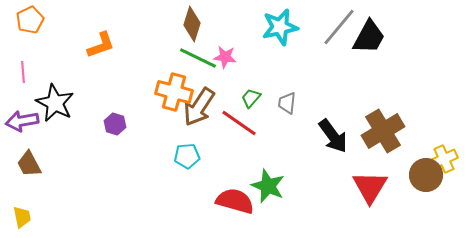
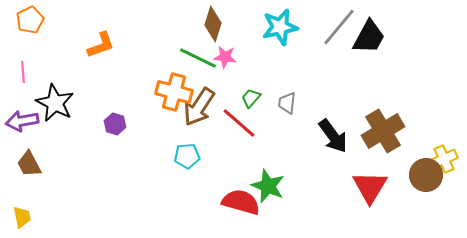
brown diamond: moved 21 px right
red line: rotated 6 degrees clockwise
red semicircle: moved 6 px right, 1 px down
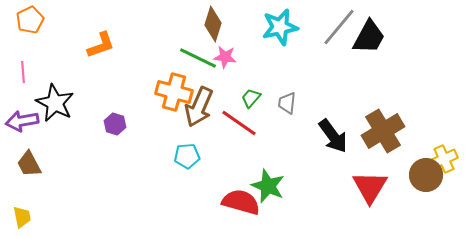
brown arrow: rotated 9 degrees counterclockwise
red line: rotated 6 degrees counterclockwise
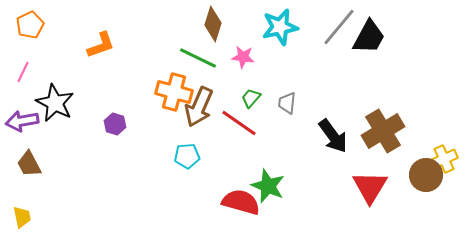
orange pentagon: moved 5 px down
pink star: moved 18 px right
pink line: rotated 30 degrees clockwise
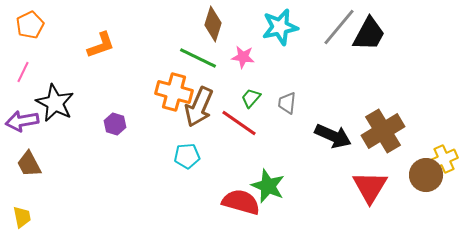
black trapezoid: moved 3 px up
black arrow: rotated 30 degrees counterclockwise
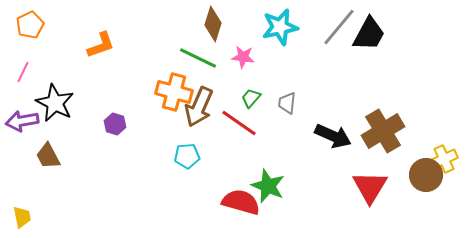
brown trapezoid: moved 19 px right, 8 px up
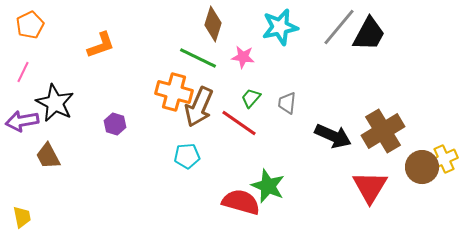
brown circle: moved 4 px left, 8 px up
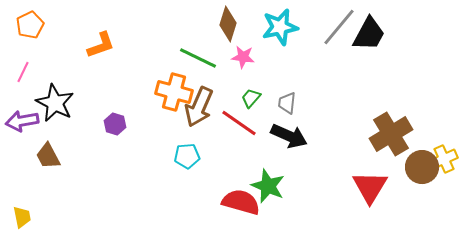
brown diamond: moved 15 px right
brown cross: moved 8 px right, 3 px down
black arrow: moved 44 px left
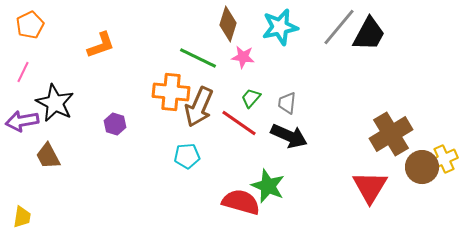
orange cross: moved 3 px left; rotated 9 degrees counterclockwise
yellow trapezoid: rotated 20 degrees clockwise
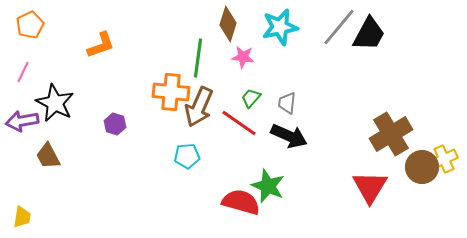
green line: rotated 72 degrees clockwise
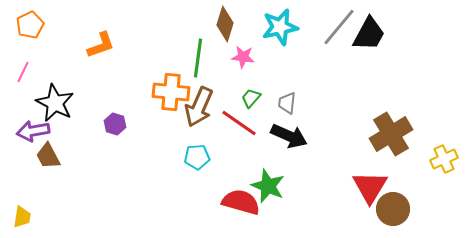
brown diamond: moved 3 px left
purple arrow: moved 11 px right, 10 px down
cyan pentagon: moved 10 px right, 1 px down
brown circle: moved 29 px left, 42 px down
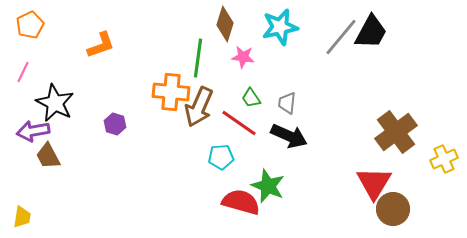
gray line: moved 2 px right, 10 px down
black trapezoid: moved 2 px right, 2 px up
green trapezoid: rotated 75 degrees counterclockwise
brown cross: moved 5 px right, 2 px up; rotated 6 degrees counterclockwise
cyan pentagon: moved 24 px right
red triangle: moved 4 px right, 4 px up
